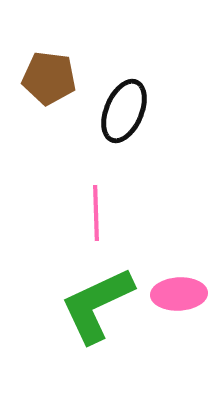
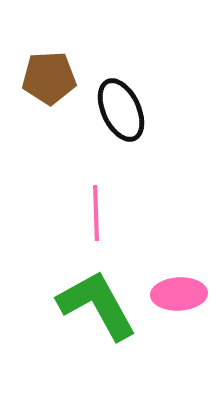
brown pentagon: rotated 10 degrees counterclockwise
black ellipse: moved 3 px left, 1 px up; rotated 48 degrees counterclockwise
green L-shape: rotated 86 degrees clockwise
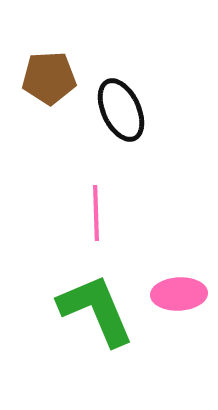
green L-shape: moved 1 px left, 5 px down; rotated 6 degrees clockwise
